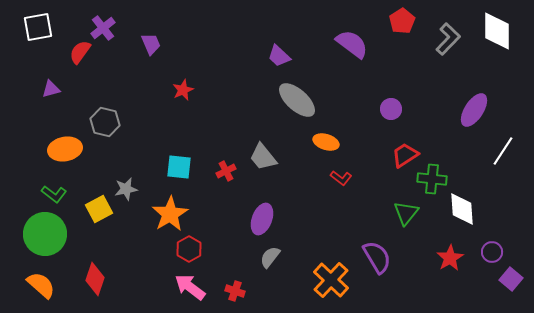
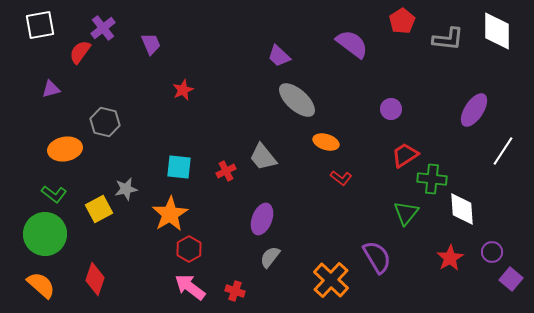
white square at (38, 27): moved 2 px right, 2 px up
gray L-shape at (448, 39): rotated 52 degrees clockwise
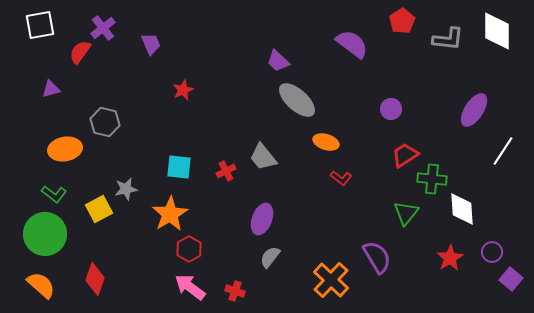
purple trapezoid at (279, 56): moved 1 px left, 5 px down
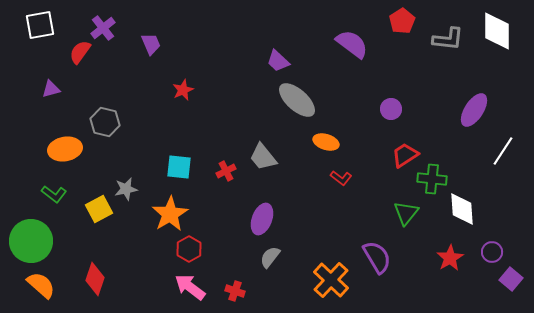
green circle at (45, 234): moved 14 px left, 7 px down
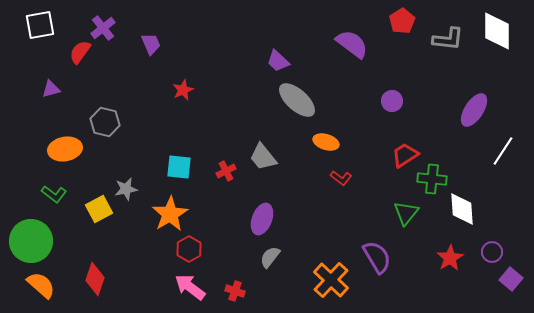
purple circle at (391, 109): moved 1 px right, 8 px up
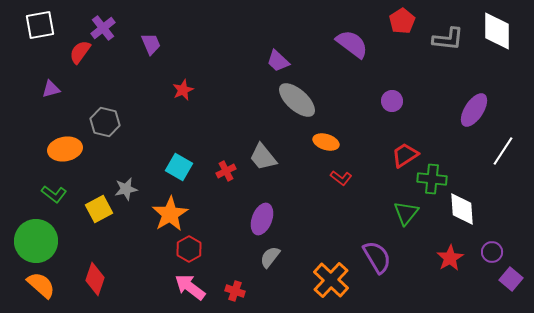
cyan square at (179, 167): rotated 24 degrees clockwise
green circle at (31, 241): moved 5 px right
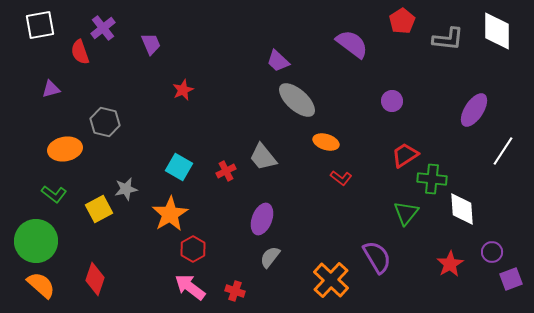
red semicircle at (80, 52): rotated 55 degrees counterclockwise
red hexagon at (189, 249): moved 4 px right
red star at (450, 258): moved 6 px down
purple square at (511, 279): rotated 30 degrees clockwise
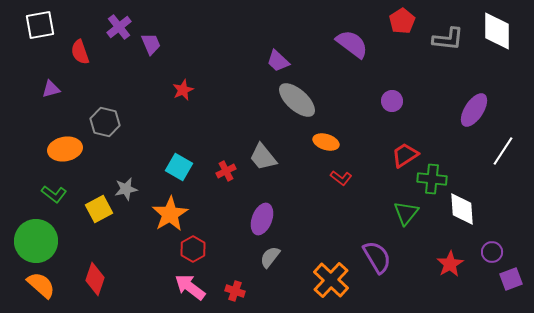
purple cross at (103, 28): moved 16 px right, 1 px up
